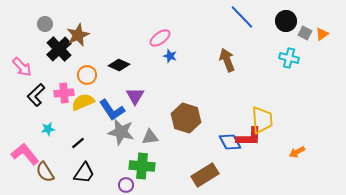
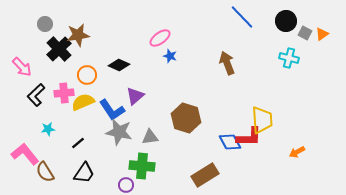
brown star: rotated 15 degrees clockwise
brown arrow: moved 3 px down
purple triangle: rotated 18 degrees clockwise
gray star: moved 2 px left
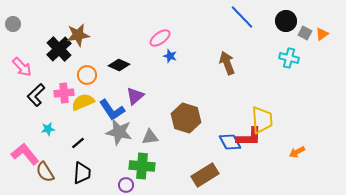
gray circle: moved 32 px left
black trapezoid: moved 2 px left; rotated 30 degrees counterclockwise
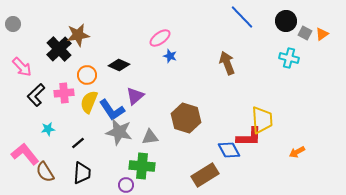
yellow semicircle: moved 6 px right; rotated 45 degrees counterclockwise
blue diamond: moved 1 px left, 8 px down
